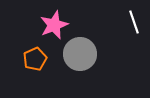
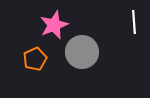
white line: rotated 15 degrees clockwise
gray circle: moved 2 px right, 2 px up
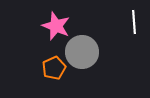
pink star: moved 2 px right, 1 px down; rotated 28 degrees counterclockwise
orange pentagon: moved 19 px right, 9 px down
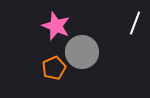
white line: moved 1 px right, 1 px down; rotated 25 degrees clockwise
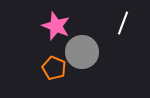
white line: moved 12 px left
orange pentagon: rotated 25 degrees counterclockwise
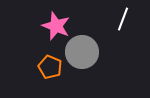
white line: moved 4 px up
orange pentagon: moved 4 px left, 1 px up
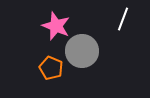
gray circle: moved 1 px up
orange pentagon: moved 1 px right, 1 px down
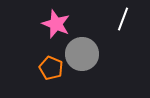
pink star: moved 2 px up
gray circle: moved 3 px down
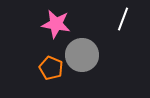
pink star: rotated 12 degrees counterclockwise
gray circle: moved 1 px down
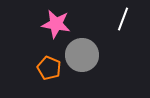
orange pentagon: moved 2 px left
